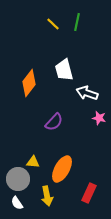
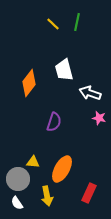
white arrow: moved 3 px right
purple semicircle: rotated 24 degrees counterclockwise
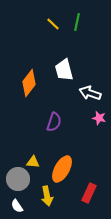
white semicircle: moved 3 px down
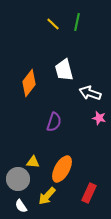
yellow arrow: rotated 54 degrees clockwise
white semicircle: moved 4 px right
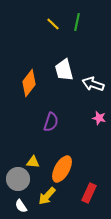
white arrow: moved 3 px right, 9 px up
purple semicircle: moved 3 px left
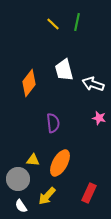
purple semicircle: moved 2 px right, 1 px down; rotated 24 degrees counterclockwise
yellow triangle: moved 2 px up
orange ellipse: moved 2 px left, 6 px up
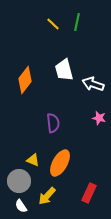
orange diamond: moved 4 px left, 3 px up
yellow triangle: rotated 16 degrees clockwise
gray circle: moved 1 px right, 2 px down
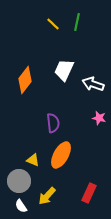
white trapezoid: rotated 40 degrees clockwise
orange ellipse: moved 1 px right, 8 px up
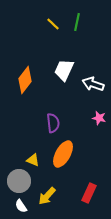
orange ellipse: moved 2 px right, 1 px up
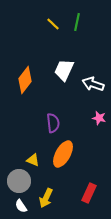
yellow arrow: moved 1 px left, 2 px down; rotated 18 degrees counterclockwise
